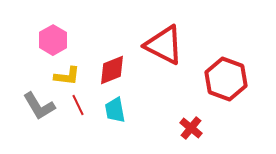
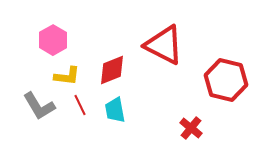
red hexagon: moved 1 px down; rotated 6 degrees counterclockwise
red line: moved 2 px right
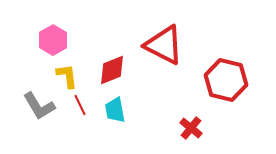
yellow L-shape: rotated 104 degrees counterclockwise
